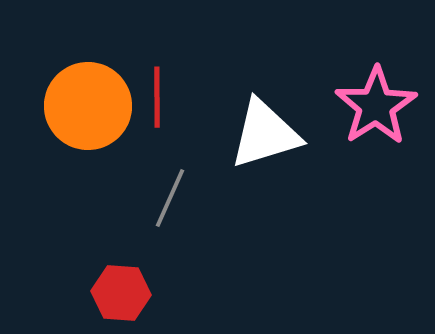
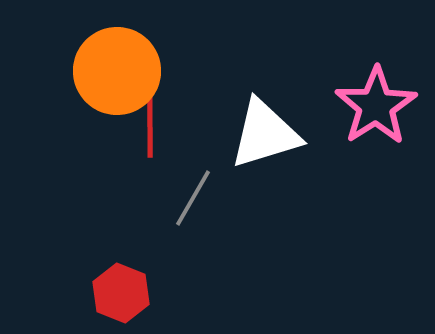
red line: moved 7 px left, 30 px down
orange circle: moved 29 px right, 35 px up
gray line: moved 23 px right; rotated 6 degrees clockwise
red hexagon: rotated 18 degrees clockwise
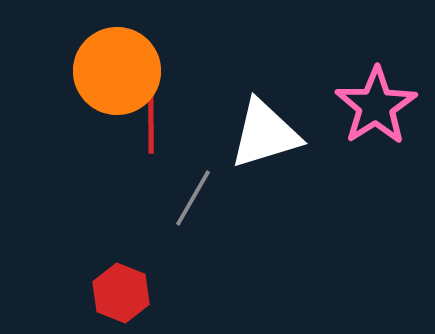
red line: moved 1 px right, 4 px up
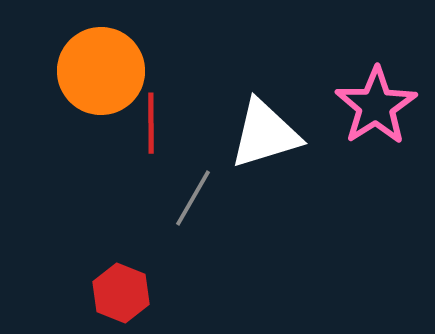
orange circle: moved 16 px left
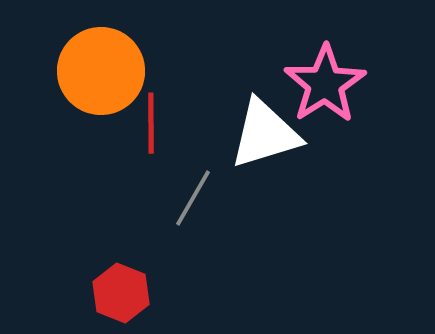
pink star: moved 51 px left, 22 px up
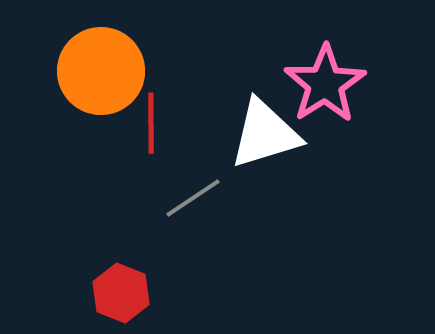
gray line: rotated 26 degrees clockwise
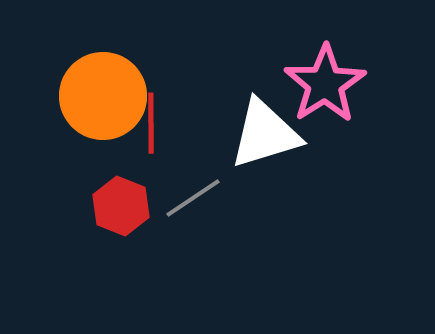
orange circle: moved 2 px right, 25 px down
red hexagon: moved 87 px up
